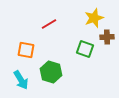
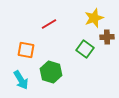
green square: rotated 18 degrees clockwise
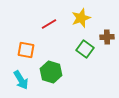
yellow star: moved 13 px left
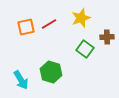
orange square: moved 23 px up; rotated 24 degrees counterclockwise
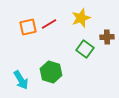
orange square: moved 2 px right
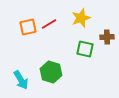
green square: rotated 24 degrees counterclockwise
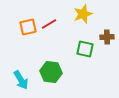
yellow star: moved 2 px right, 4 px up
green hexagon: rotated 10 degrees counterclockwise
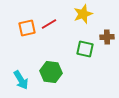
orange square: moved 1 px left, 1 px down
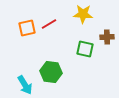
yellow star: rotated 24 degrees clockwise
cyan arrow: moved 4 px right, 5 px down
